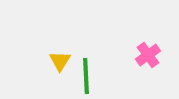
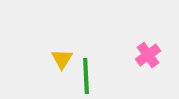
yellow triangle: moved 2 px right, 2 px up
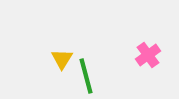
green line: rotated 12 degrees counterclockwise
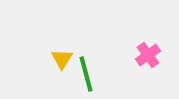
green line: moved 2 px up
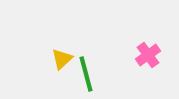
yellow triangle: rotated 15 degrees clockwise
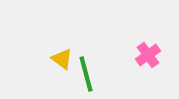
yellow triangle: rotated 40 degrees counterclockwise
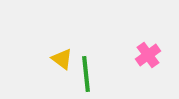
green line: rotated 9 degrees clockwise
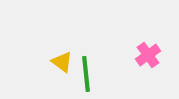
yellow triangle: moved 3 px down
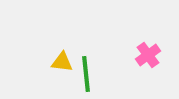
yellow triangle: rotated 30 degrees counterclockwise
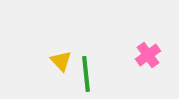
yellow triangle: moved 1 px left, 1 px up; rotated 40 degrees clockwise
